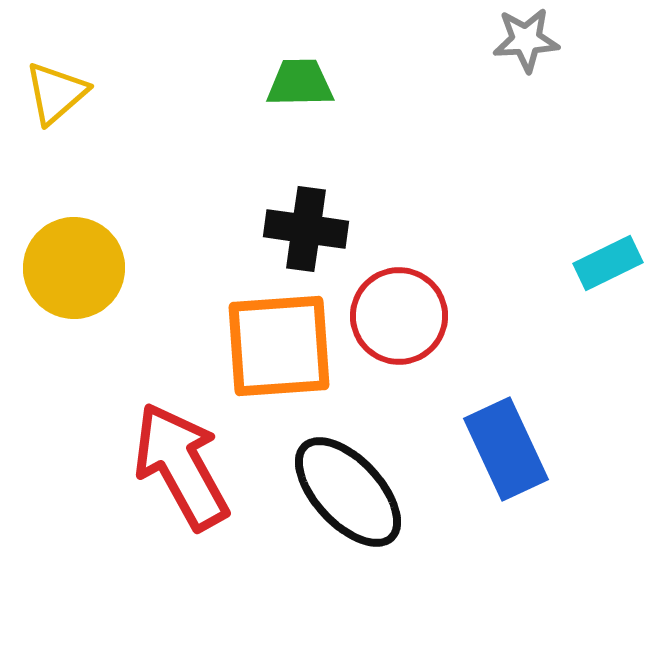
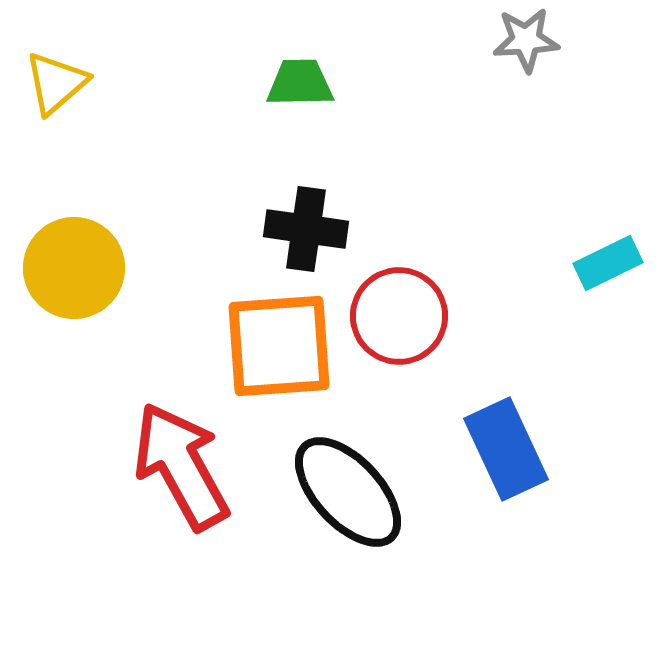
yellow triangle: moved 10 px up
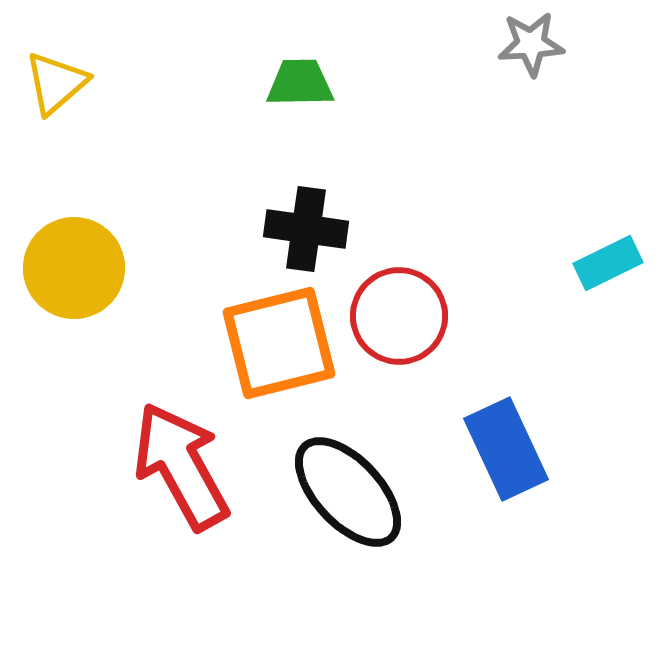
gray star: moved 5 px right, 4 px down
orange square: moved 3 px up; rotated 10 degrees counterclockwise
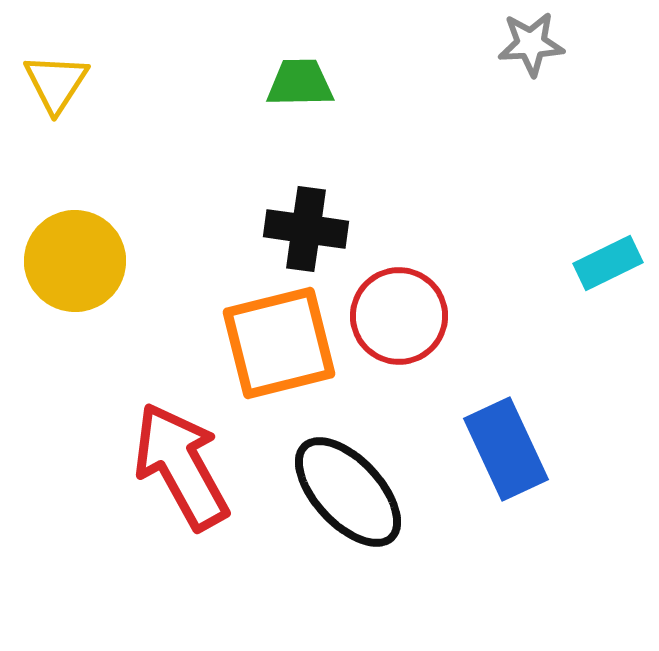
yellow triangle: rotated 16 degrees counterclockwise
yellow circle: moved 1 px right, 7 px up
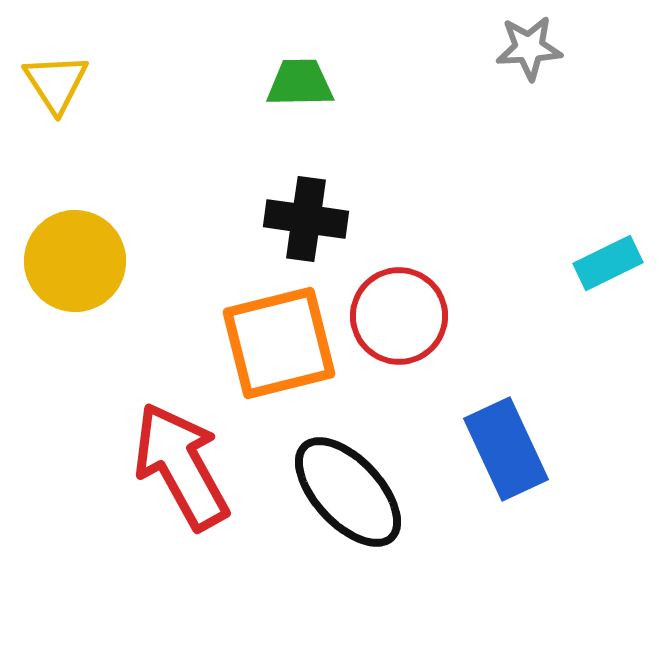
gray star: moved 2 px left, 4 px down
yellow triangle: rotated 6 degrees counterclockwise
black cross: moved 10 px up
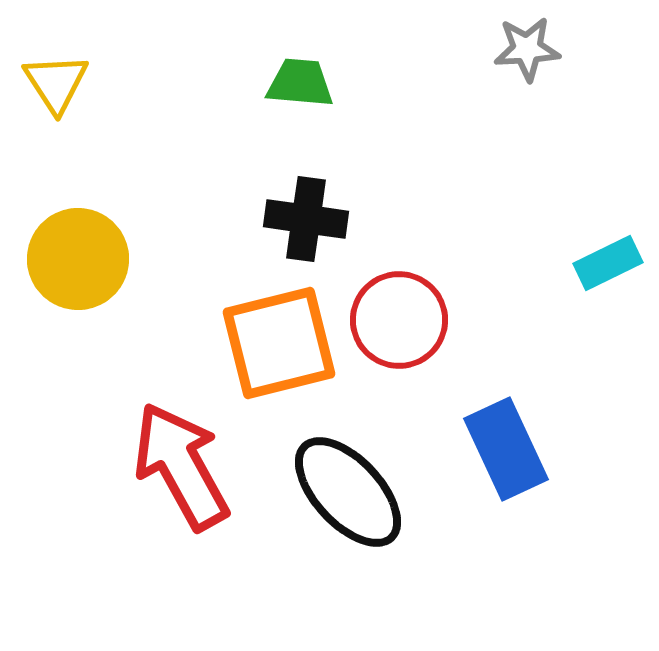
gray star: moved 2 px left, 1 px down
green trapezoid: rotated 6 degrees clockwise
yellow circle: moved 3 px right, 2 px up
red circle: moved 4 px down
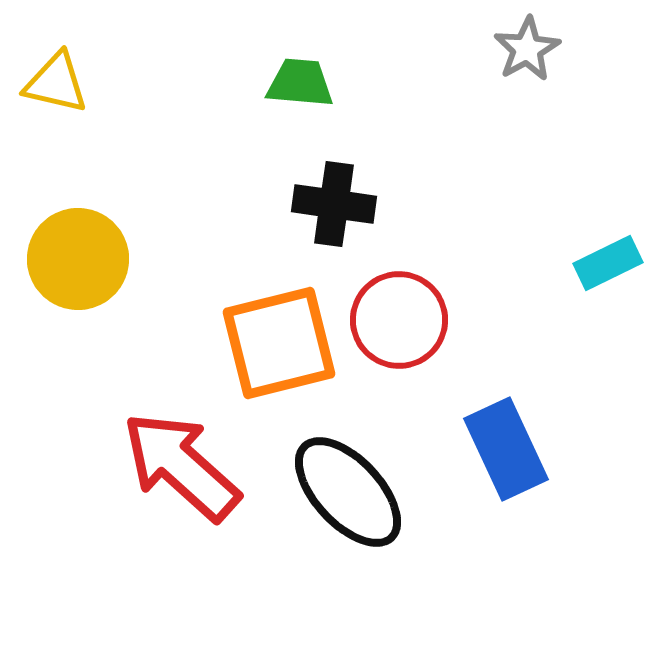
gray star: rotated 26 degrees counterclockwise
yellow triangle: rotated 44 degrees counterclockwise
black cross: moved 28 px right, 15 px up
red arrow: rotated 19 degrees counterclockwise
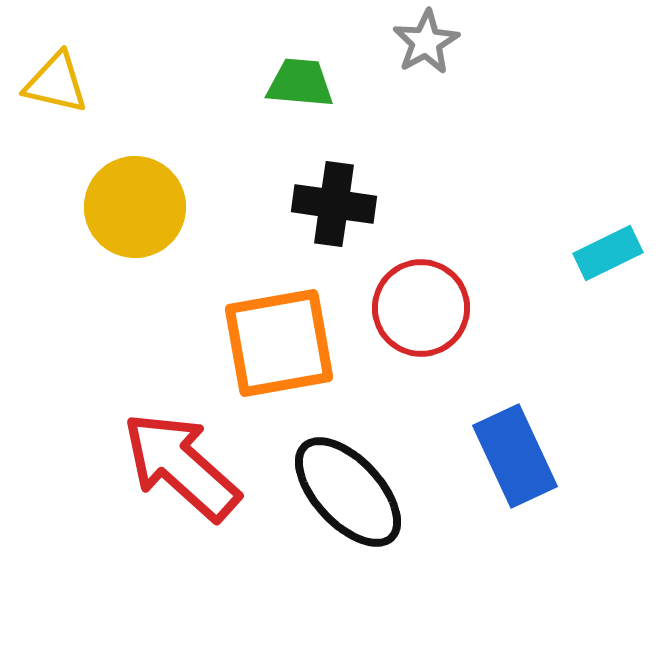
gray star: moved 101 px left, 7 px up
yellow circle: moved 57 px right, 52 px up
cyan rectangle: moved 10 px up
red circle: moved 22 px right, 12 px up
orange square: rotated 4 degrees clockwise
blue rectangle: moved 9 px right, 7 px down
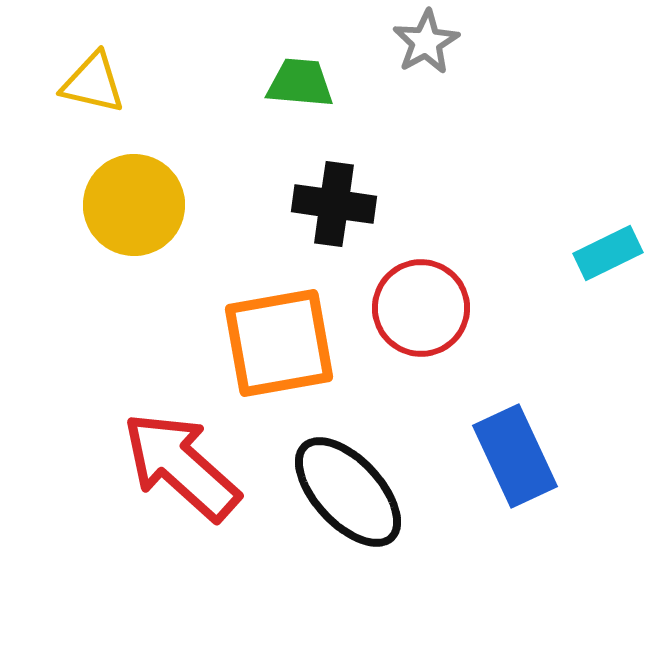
yellow triangle: moved 37 px right
yellow circle: moved 1 px left, 2 px up
